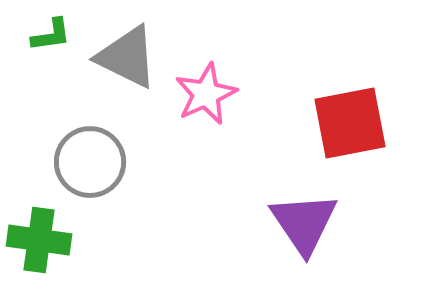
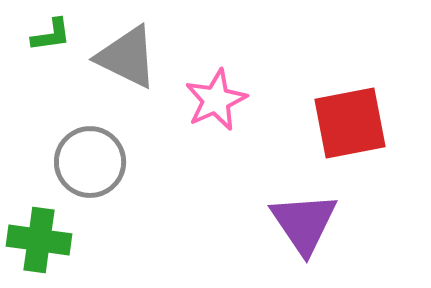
pink star: moved 10 px right, 6 px down
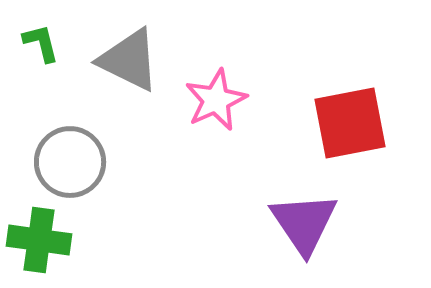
green L-shape: moved 10 px left, 8 px down; rotated 96 degrees counterclockwise
gray triangle: moved 2 px right, 3 px down
gray circle: moved 20 px left
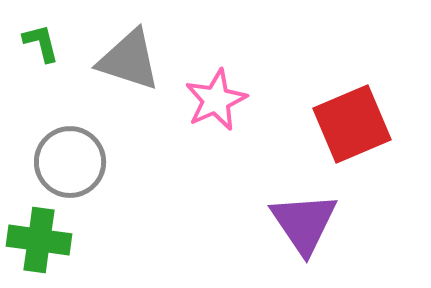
gray triangle: rotated 8 degrees counterclockwise
red square: moved 2 px right, 1 px down; rotated 12 degrees counterclockwise
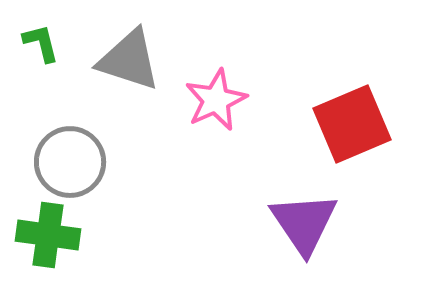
green cross: moved 9 px right, 5 px up
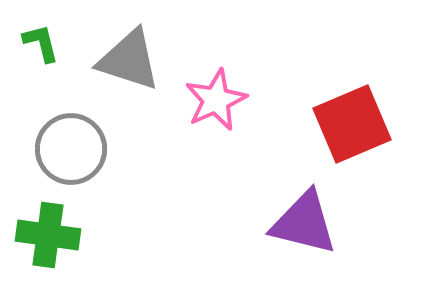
gray circle: moved 1 px right, 13 px up
purple triangle: rotated 42 degrees counterclockwise
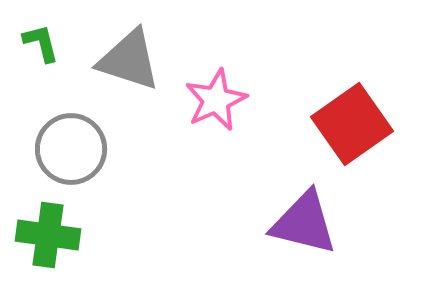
red square: rotated 12 degrees counterclockwise
